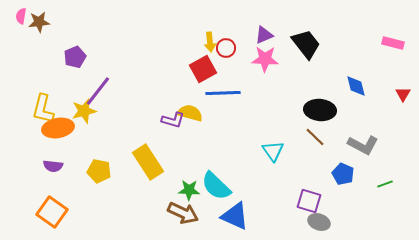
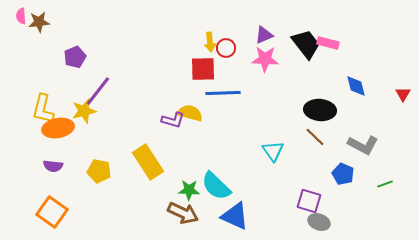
pink semicircle: rotated 14 degrees counterclockwise
pink rectangle: moved 65 px left
red square: rotated 28 degrees clockwise
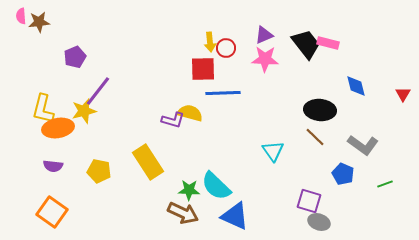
gray L-shape: rotated 8 degrees clockwise
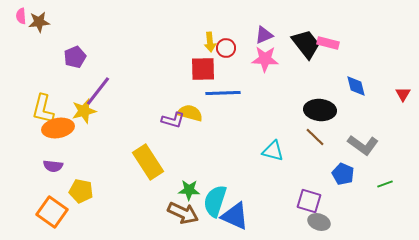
cyan triangle: rotated 40 degrees counterclockwise
yellow pentagon: moved 18 px left, 20 px down
cyan semicircle: moved 1 px left, 15 px down; rotated 64 degrees clockwise
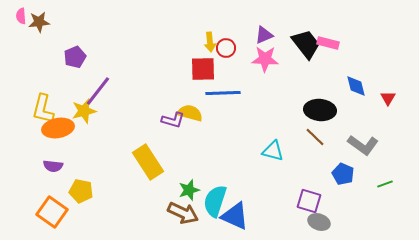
red triangle: moved 15 px left, 4 px down
green star: rotated 20 degrees counterclockwise
